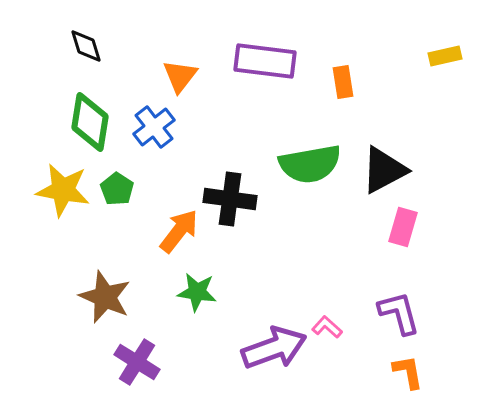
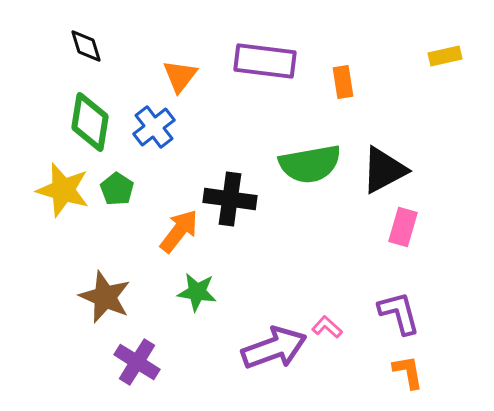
yellow star: rotated 6 degrees clockwise
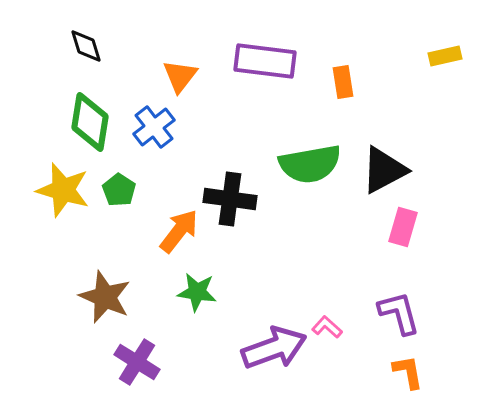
green pentagon: moved 2 px right, 1 px down
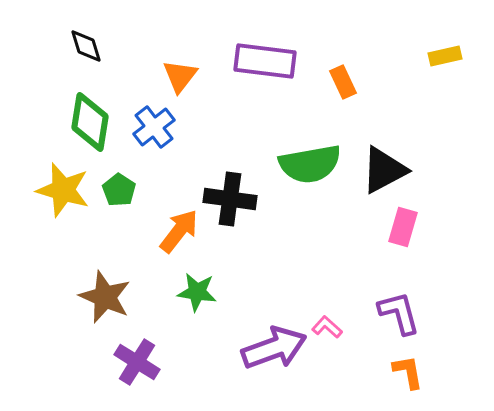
orange rectangle: rotated 16 degrees counterclockwise
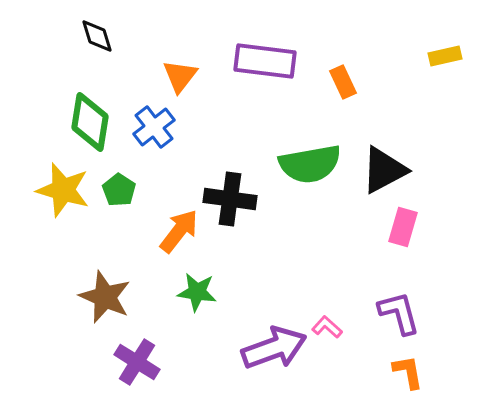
black diamond: moved 11 px right, 10 px up
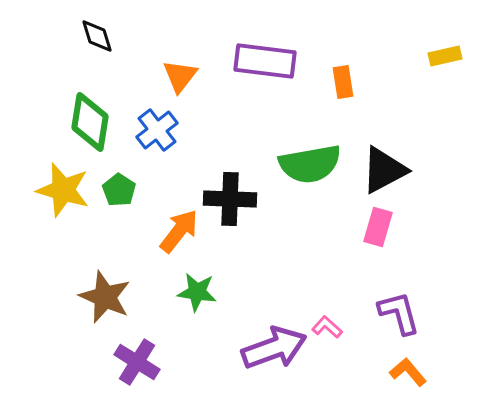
orange rectangle: rotated 16 degrees clockwise
blue cross: moved 3 px right, 3 px down
black cross: rotated 6 degrees counterclockwise
pink rectangle: moved 25 px left
orange L-shape: rotated 30 degrees counterclockwise
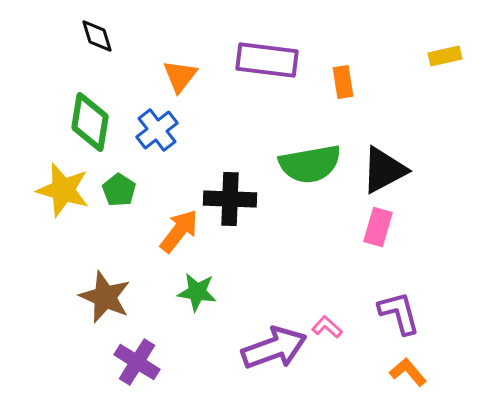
purple rectangle: moved 2 px right, 1 px up
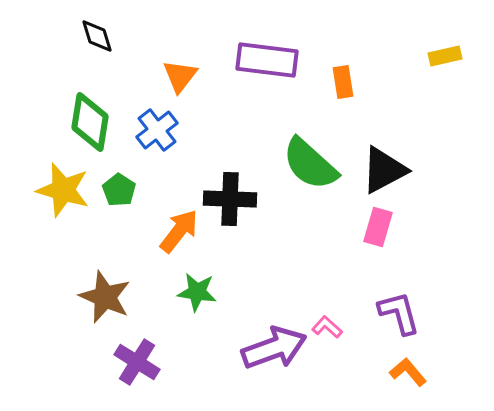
green semicircle: rotated 52 degrees clockwise
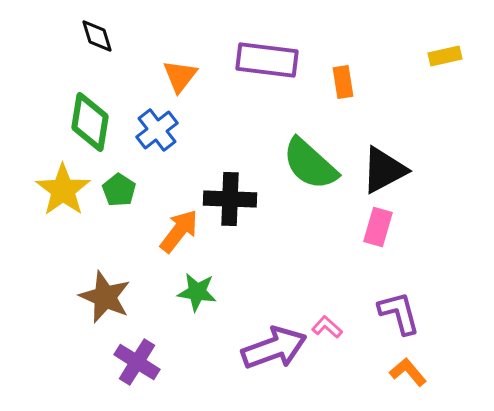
yellow star: rotated 20 degrees clockwise
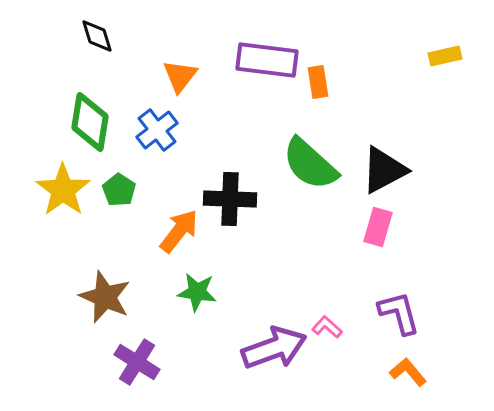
orange rectangle: moved 25 px left
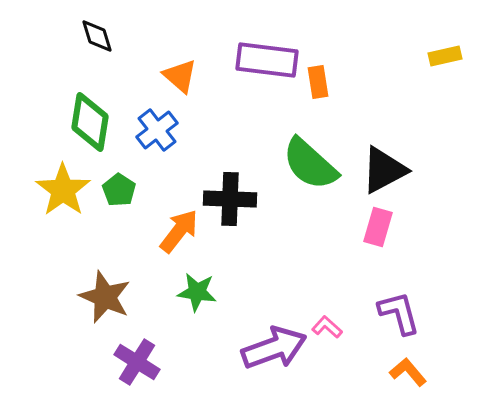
orange triangle: rotated 27 degrees counterclockwise
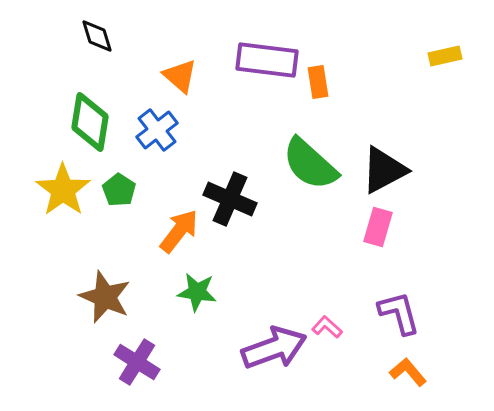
black cross: rotated 21 degrees clockwise
